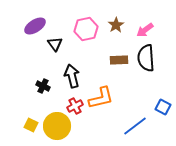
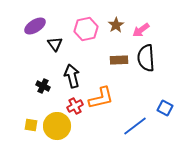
pink arrow: moved 4 px left
blue square: moved 2 px right, 1 px down
yellow square: rotated 16 degrees counterclockwise
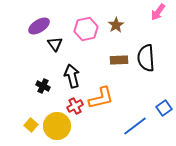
purple ellipse: moved 4 px right
pink arrow: moved 17 px right, 18 px up; rotated 18 degrees counterclockwise
blue square: moved 1 px left; rotated 28 degrees clockwise
yellow square: rotated 32 degrees clockwise
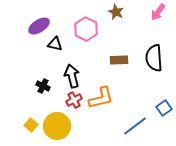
brown star: moved 13 px up; rotated 14 degrees counterclockwise
pink hexagon: rotated 20 degrees counterclockwise
black triangle: rotated 42 degrees counterclockwise
black semicircle: moved 8 px right
red cross: moved 1 px left, 6 px up
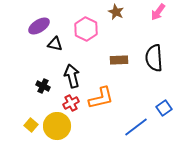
red cross: moved 3 px left, 3 px down
blue line: moved 1 px right, 1 px down
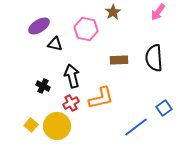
brown star: moved 3 px left; rotated 14 degrees clockwise
pink hexagon: rotated 15 degrees counterclockwise
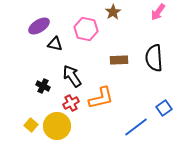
black arrow: rotated 20 degrees counterclockwise
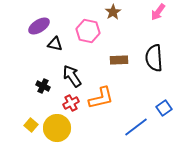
pink hexagon: moved 2 px right, 2 px down
yellow circle: moved 2 px down
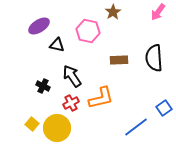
black triangle: moved 2 px right, 1 px down
yellow square: moved 1 px right, 1 px up
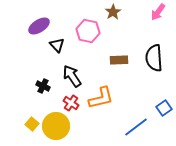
black triangle: rotated 35 degrees clockwise
red cross: rotated 28 degrees counterclockwise
yellow circle: moved 1 px left, 2 px up
